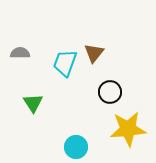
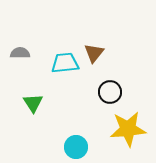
cyan trapezoid: rotated 64 degrees clockwise
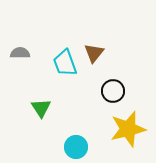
cyan trapezoid: rotated 104 degrees counterclockwise
black circle: moved 3 px right, 1 px up
green triangle: moved 8 px right, 5 px down
yellow star: rotated 9 degrees counterclockwise
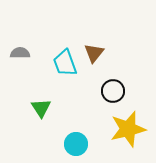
cyan circle: moved 3 px up
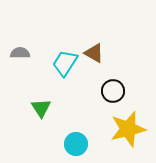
brown triangle: rotated 40 degrees counterclockwise
cyan trapezoid: rotated 52 degrees clockwise
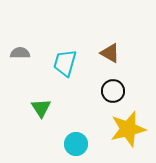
brown triangle: moved 16 px right
cyan trapezoid: rotated 16 degrees counterclockwise
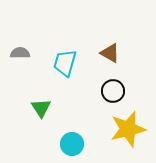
cyan circle: moved 4 px left
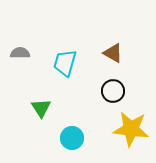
brown triangle: moved 3 px right
yellow star: moved 3 px right; rotated 21 degrees clockwise
cyan circle: moved 6 px up
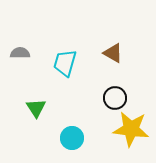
black circle: moved 2 px right, 7 px down
green triangle: moved 5 px left
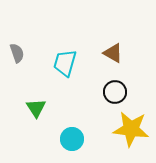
gray semicircle: moved 3 px left; rotated 72 degrees clockwise
black circle: moved 6 px up
cyan circle: moved 1 px down
